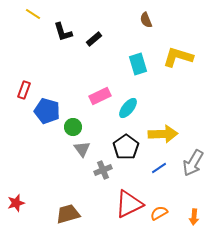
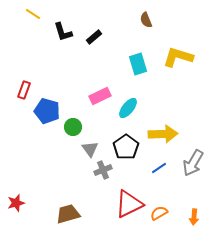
black rectangle: moved 2 px up
gray triangle: moved 8 px right
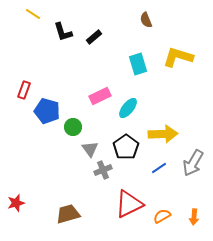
orange semicircle: moved 3 px right, 3 px down
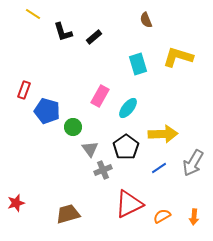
pink rectangle: rotated 35 degrees counterclockwise
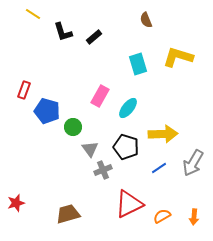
black pentagon: rotated 20 degrees counterclockwise
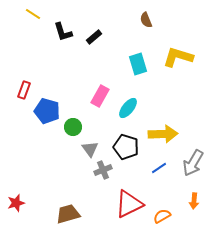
orange arrow: moved 16 px up
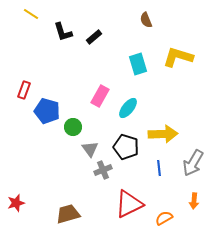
yellow line: moved 2 px left
blue line: rotated 63 degrees counterclockwise
orange semicircle: moved 2 px right, 2 px down
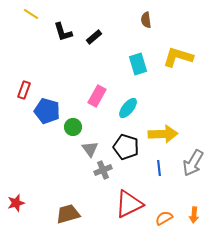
brown semicircle: rotated 14 degrees clockwise
pink rectangle: moved 3 px left
orange arrow: moved 14 px down
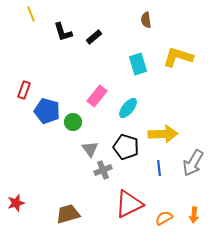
yellow line: rotated 35 degrees clockwise
pink rectangle: rotated 10 degrees clockwise
green circle: moved 5 px up
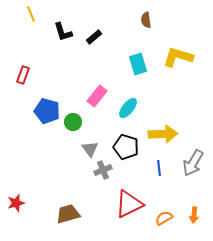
red rectangle: moved 1 px left, 15 px up
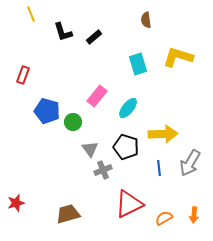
gray arrow: moved 3 px left
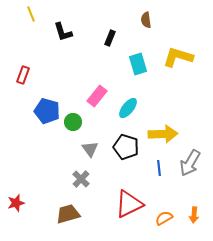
black rectangle: moved 16 px right, 1 px down; rotated 28 degrees counterclockwise
gray cross: moved 22 px left, 9 px down; rotated 24 degrees counterclockwise
